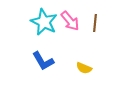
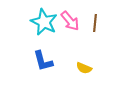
blue L-shape: rotated 15 degrees clockwise
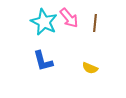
pink arrow: moved 1 px left, 3 px up
yellow semicircle: moved 6 px right
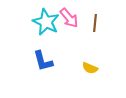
cyan star: moved 2 px right
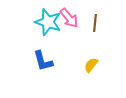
cyan star: moved 2 px right; rotated 8 degrees counterclockwise
yellow semicircle: moved 1 px right, 3 px up; rotated 105 degrees clockwise
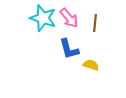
cyan star: moved 5 px left, 4 px up
blue L-shape: moved 26 px right, 12 px up
yellow semicircle: rotated 70 degrees clockwise
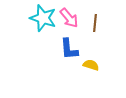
blue L-shape: rotated 10 degrees clockwise
